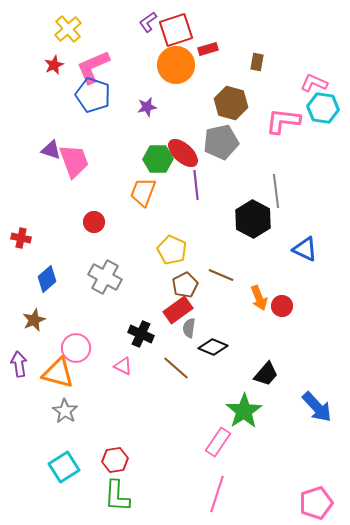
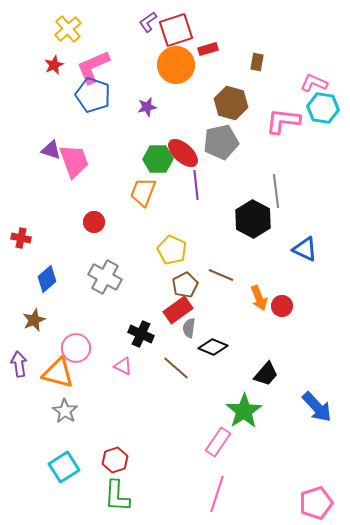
red hexagon at (115, 460): rotated 10 degrees counterclockwise
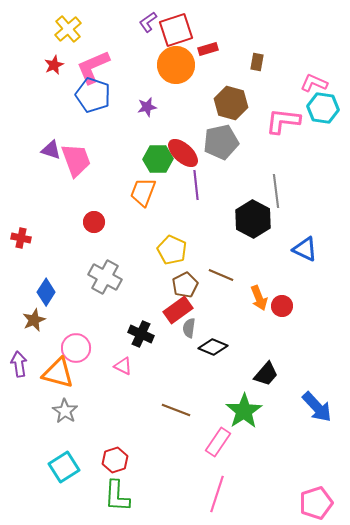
pink trapezoid at (74, 161): moved 2 px right, 1 px up
blue diamond at (47, 279): moved 1 px left, 13 px down; rotated 16 degrees counterclockwise
brown line at (176, 368): moved 42 px down; rotated 20 degrees counterclockwise
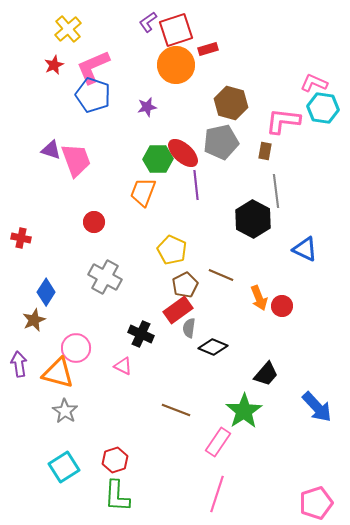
brown rectangle at (257, 62): moved 8 px right, 89 px down
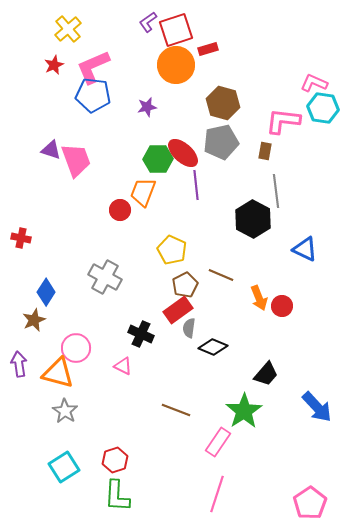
blue pentagon at (93, 95): rotated 12 degrees counterclockwise
brown hexagon at (231, 103): moved 8 px left
red circle at (94, 222): moved 26 px right, 12 px up
pink pentagon at (316, 503): moved 6 px left; rotated 16 degrees counterclockwise
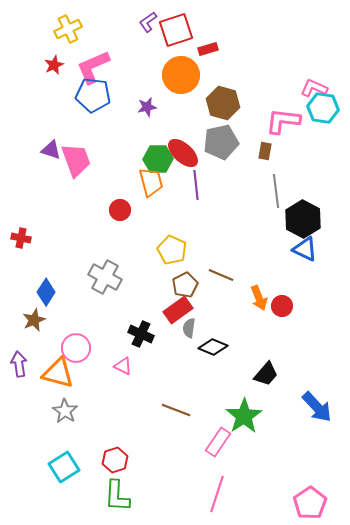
yellow cross at (68, 29): rotated 16 degrees clockwise
orange circle at (176, 65): moved 5 px right, 10 px down
pink L-shape at (314, 83): moved 5 px down
orange trapezoid at (143, 192): moved 8 px right, 10 px up; rotated 144 degrees clockwise
black hexagon at (253, 219): moved 50 px right
green star at (244, 411): moved 5 px down
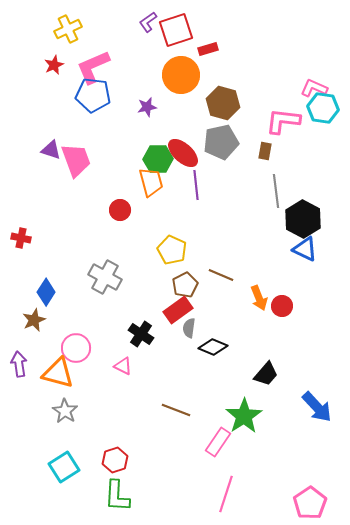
black cross at (141, 334): rotated 10 degrees clockwise
pink line at (217, 494): moved 9 px right
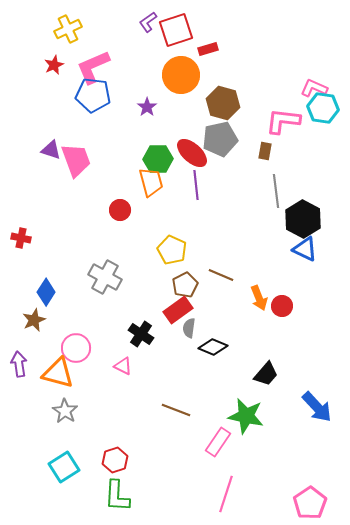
purple star at (147, 107): rotated 24 degrees counterclockwise
gray pentagon at (221, 142): moved 1 px left, 3 px up
red ellipse at (183, 153): moved 9 px right
green star at (244, 416): moved 2 px right; rotated 27 degrees counterclockwise
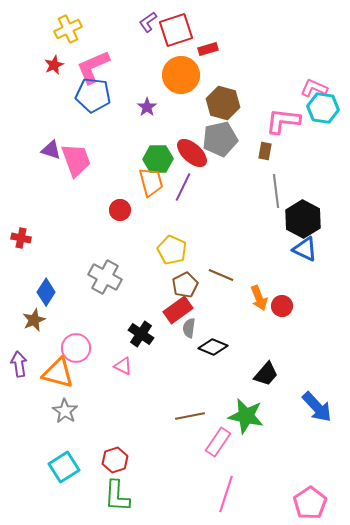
purple line at (196, 185): moved 13 px left, 2 px down; rotated 32 degrees clockwise
brown line at (176, 410): moved 14 px right, 6 px down; rotated 32 degrees counterclockwise
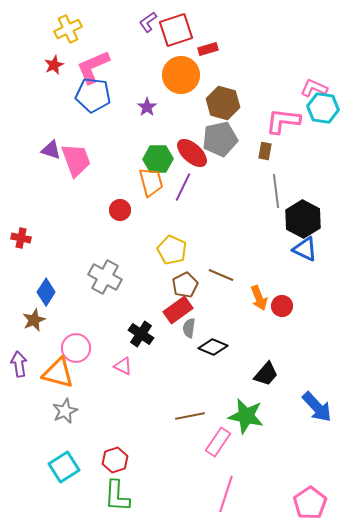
gray star at (65, 411): rotated 15 degrees clockwise
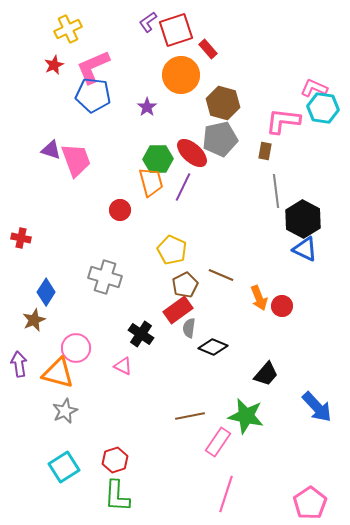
red rectangle at (208, 49): rotated 66 degrees clockwise
gray cross at (105, 277): rotated 12 degrees counterclockwise
